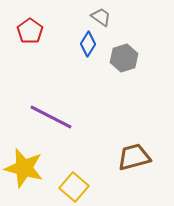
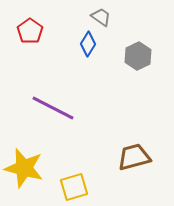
gray hexagon: moved 14 px right, 2 px up; rotated 8 degrees counterclockwise
purple line: moved 2 px right, 9 px up
yellow square: rotated 32 degrees clockwise
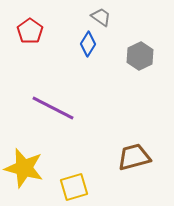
gray hexagon: moved 2 px right
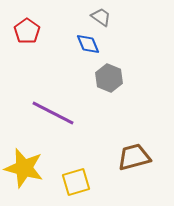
red pentagon: moved 3 px left
blue diamond: rotated 55 degrees counterclockwise
gray hexagon: moved 31 px left, 22 px down; rotated 12 degrees counterclockwise
purple line: moved 5 px down
yellow square: moved 2 px right, 5 px up
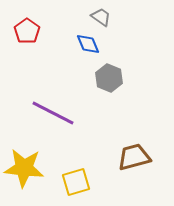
yellow star: rotated 9 degrees counterclockwise
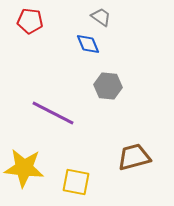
red pentagon: moved 3 px right, 10 px up; rotated 30 degrees counterclockwise
gray hexagon: moved 1 px left, 8 px down; rotated 16 degrees counterclockwise
yellow square: rotated 28 degrees clockwise
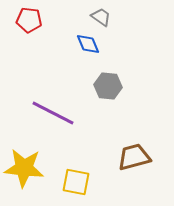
red pentagon: moved 1 px left, 1 px up
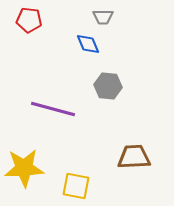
gray trapezoid: moved 2 px right; rotated 145 degrees clockwise
purple line: moved 4 px up; rotated 12 degrees counterclockwise
brown trapezoid: rotated 12 degrees clockwise
yellow star: rotated 9 degrees counterclockwise
yellow square: moved 4 px down
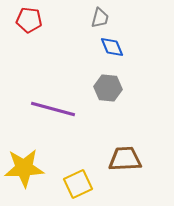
gray trapezoid: moved 3 px left, 1 px down; rotated 75 degrees counterclockwise
blue diamond: moved 24 px right, 3 px down
gray hexagon: moved 2 px down
brown trapezoid: moved 9 px left, 2 px down
yellow square: moved 2 px right, 2 px up; rotated 36 degrees counterclockwise
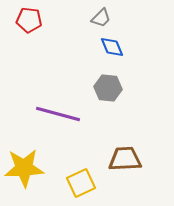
gray trapezoid: moved 1 px right; rotated 30 degrees clockwise
purple line: moved 5 px right, 5 px down
yellow square: moved 3 px right, 1 px up
